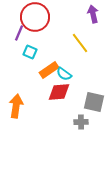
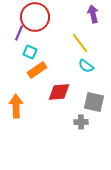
orange rectangle: moved 12 px left
cyan semicircle: moved 22 px right, 8 px up
orange arrow: rotated 10 degrees counterclockwise
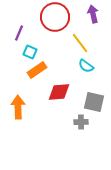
red circle: moved 20 px right
orange arrow: moved 2 px right, 1 px down
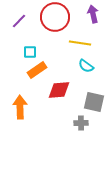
purple line: moved 12 px up; rotated 21 degrees clockwise
yellow line: rotated 45 degrees counterclockwise
cyan square: rotated 24 degrees counterclockwise
red diamond: moved 2 px up
orange arrow: moved 2 px right
gray cross: moved 1 px down
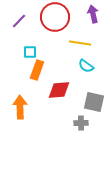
orange rectangle: rotated 36 degrees counterclockwise
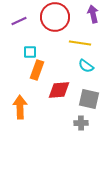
purple line: rotated 21 degrees clockwise
gray square: moved 5 px left, 3 px up
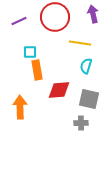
cyan semicircle: rotated 70 degrees clockwise
orange rectangle: rotated 30 degrees counterclockwise
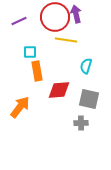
purple arrow: moved 17 px left
yellow line: moved 14 px left, 3 px up
orange rectangle: moved 1 px down
orange arrow: rotated 40 degrees clockwise
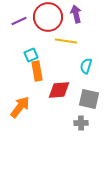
red circle: moved 7 px left
yellow line: moved 1 px down
cyan square: moved 1 px right, 3 px down; rotated 24 degrees counterclockwise
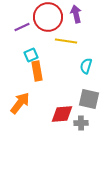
purple line: moved 3 px right, 6 px down
red diamond: moved 3 px right, 24 px down
orange arrow: moved 4 px up
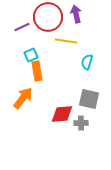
cyan semicircle: moved 1 px right, 4 px up
orange arrow: moved 3 px right, 5 px up
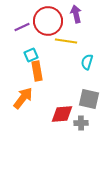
red circle: moved 4 px down
